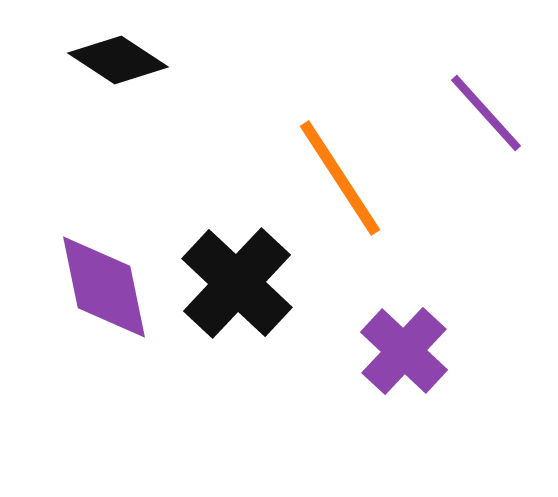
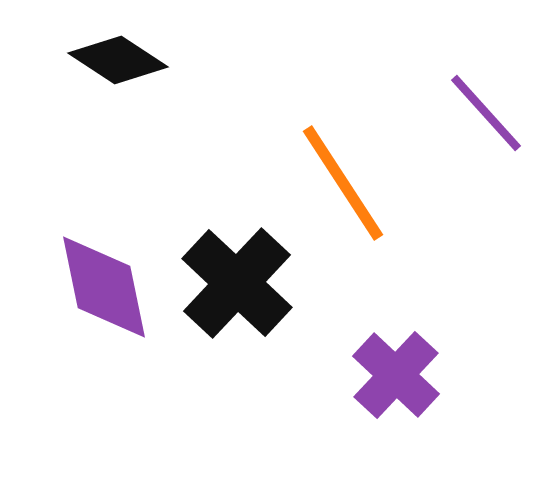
orange line: moved 3 px right, 5 px down
purple cross: moved 8 px left, 24 px down
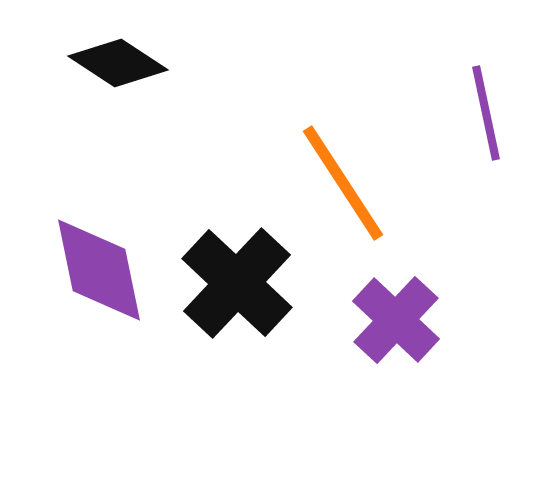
black diamond: moved 3 px down
purple line: rotated 30 degrees clockwise
purple diamond: moved 5 px left, 17 px up
purple cross: moved 55 px up
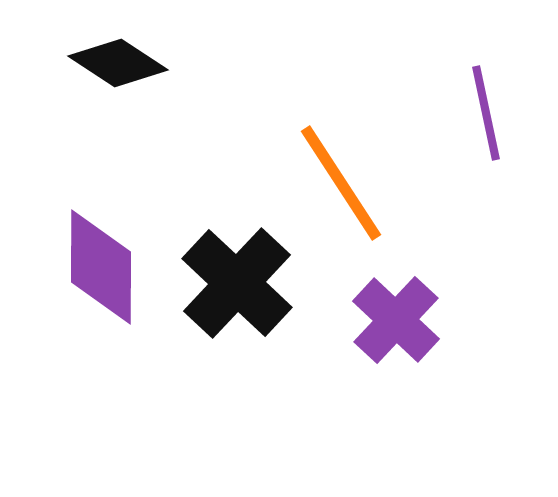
orange line: moved 2 px left
purple diamond: moved 2 px right, 3 px up; rotated 12 degrees clockwise
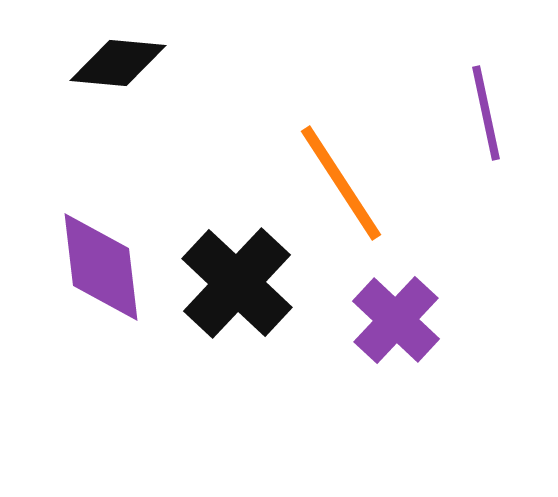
black diamond: rotated 28 degrees counterclockwise
purple diamond: rotated 7 degrees counterclockwise
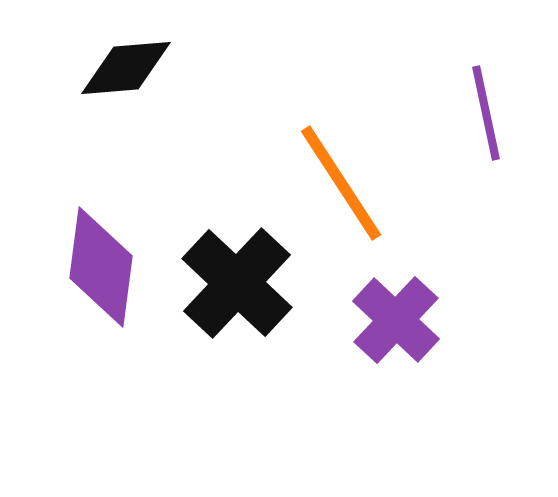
black diamond: moved 8 px right, 5 px down; rotated 10 degrees counterclockwise
purple diamond: rotated 14 degrees clockwise
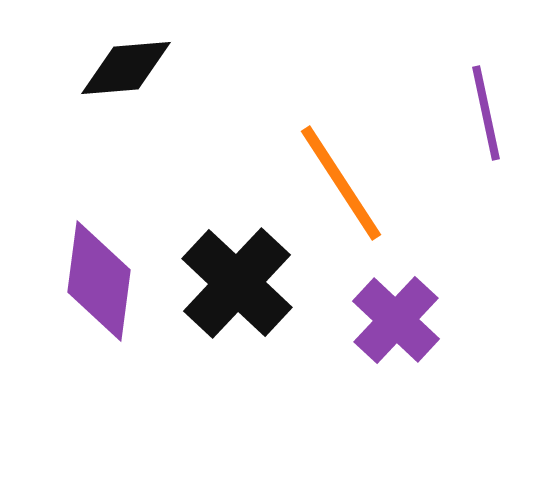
purple diamond: moved 2 px left, 14 px down
